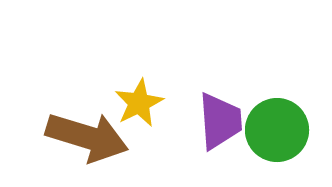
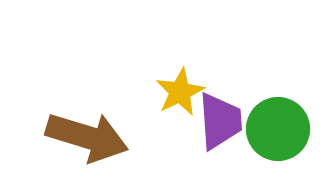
yellow star: moved 41 px right, 11 px up
green circle: moved 1 px right, 1 px up
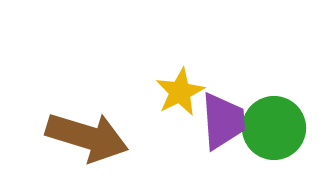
purple trapezoid: moved 3 px right
green circle: moved 4 px left, 1 px up
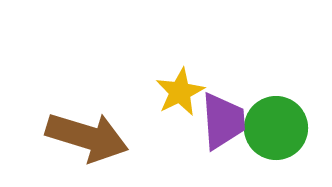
green circle: moved 2 px right
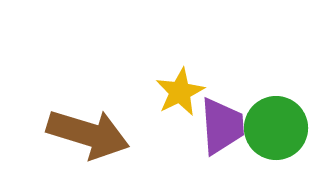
purple trapezoid: moved 1 px left, 5 px down
brown arrow: moved 1 px right, 3 px up
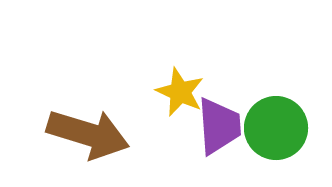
yellow star: rotated 21 degrees counterclockwise
purple trapezoid: moved 3 px left
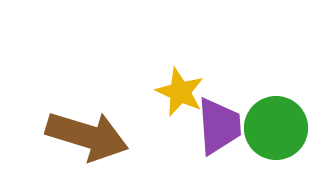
brown arrow: moved 1 px left, 2 px down
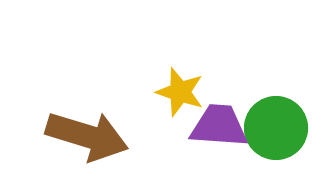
yellow star: rotated 6 degrees counterclockwise
purple trapezoid: rotated 82 degrees counterclockwise
